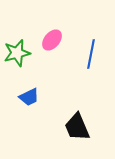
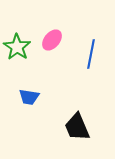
green star: moved 6 px up; rotated 24 degrees counterclockwise
blue trapezoid: rotated 35 degrees clockwise
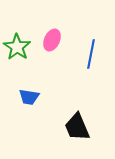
pink ellipse: rotated 15 degrees counterclockwise
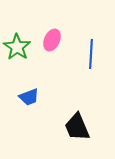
blue line: rotated 8 degrees counterclockwise
blue trapezoid: rotated 30 degrees counterclockwise
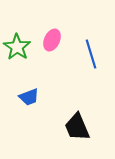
blue line: rotated 20 degrees counterclockwise
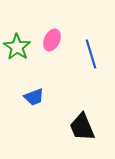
blue trapezoid: moved 5 px right
black trapezoid: moved 5 px right
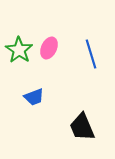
pink ellipse: moved 3 px left, 8 px down
green star: moved 2 px right, 3 px down
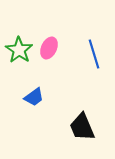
blue line: moved 3 px right
blue trapezoid: rotated 15 degrees counterclockwise
